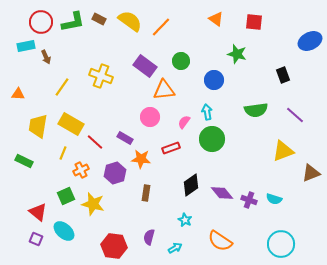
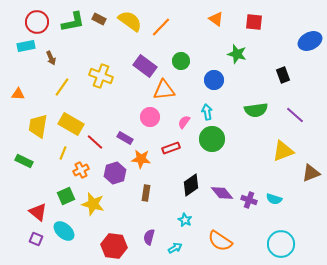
red circle at (41, 22): moved 4 px left
brown arrow at (46, 57): moved 5 px right, 1 px down
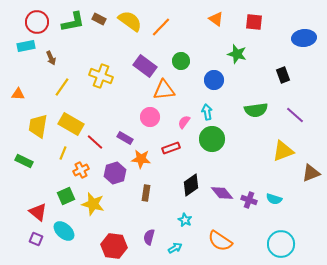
blue ellipse at (310, 41): moved 6 px left, 3 px up; rotated 20 degrees clockwise
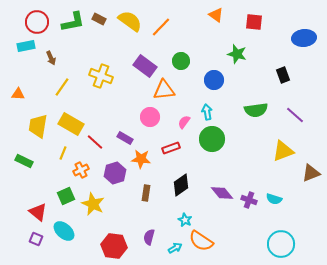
orange triangle at (216, 19): moved 4 px up
black diamond at (191, 185): moved 10 px left
yellow star at (93, 204): rotated 10 degrees clockwise
orange semicircle at (220, 241): moved 19 px left
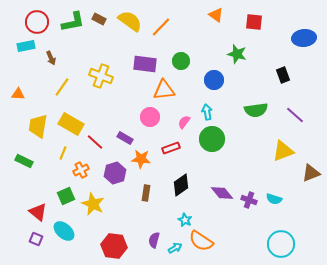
purple rectangle at (145, 66): moved 2 px up; rotated 30 degrees counterclockwise
purple semicircle at (149, 237): moved 5 px right, 3 px down
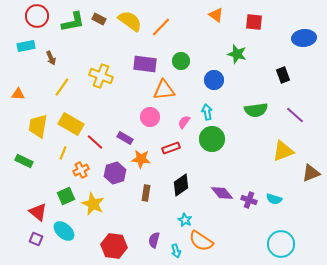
red circle at (37, 22): moved 6 px up
cyan arrow at (175, 248): moved 1 px right, 3 px down; rotated 104 degrees clockwise
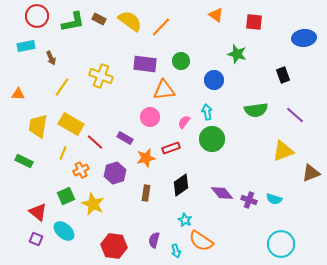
orange star at (141, 159): moved 5 px right, 1 px up; rotated 18 degrees counterclockwise
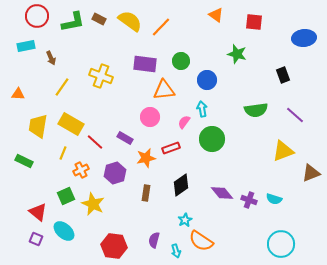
blue circle at (214, 80): moved 7 px left
cyan arrow at (207, 112): moved 5 px left, 3 px up
cyan star at (185, 220): rotated 16 degrees clockwise
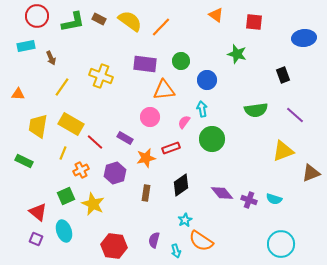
cyan ellipse at (64, 231): rotated 30 degrees clockwise
